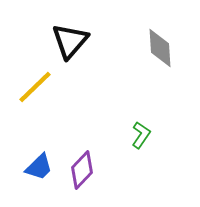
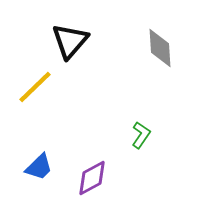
purple diamond: moved 10 px right, 8 px down; rotated 18 degrees clockwise
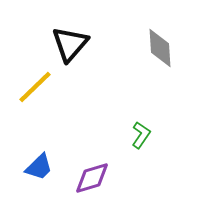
black triangle: moved 3 px down
purple diamond: rotated 12 degrees clockwise
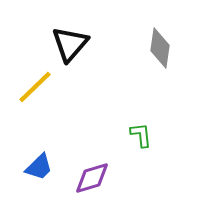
gray diamond: rotated 12 degrees clockwise
green L-shape: rotated 40 degrees counterclockwise
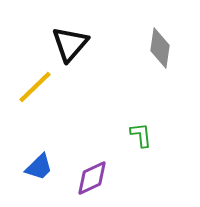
purple diamond: rotated 9 degrees counterclockwise
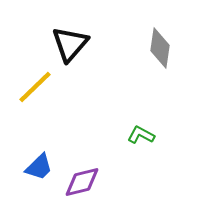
green L-shape: rotated 56 degrees counterclockwise
purple diamond: moved 10 px left, 4 px down; rotated 12 degrees clockwise
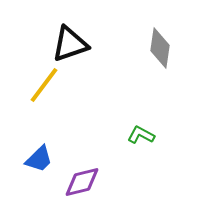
black triangle: rotated 30 degrees clockwise
yellow line: moved 9 px right, 2 px up; rotated 9 degrees counterclockwise
blue trapezoid: moved 8 px up
